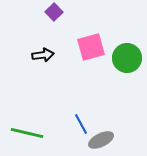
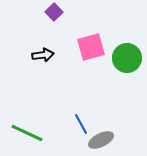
green line: rotated 12 degrees clockwise
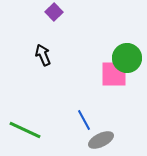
pink square: moved 23 px right, 27 px down; rotated 16 degrees clockwise
black arrow: rotated 105 degrees counterclockwise
blue line: moved 3 px right, 4 px up
green line: moved 2 px left, 3 px up
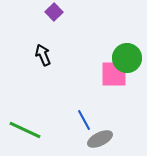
gray ellipse: moved 1 px left, 1 px up
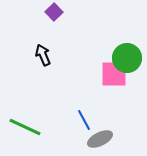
green line: moved 3 px up
